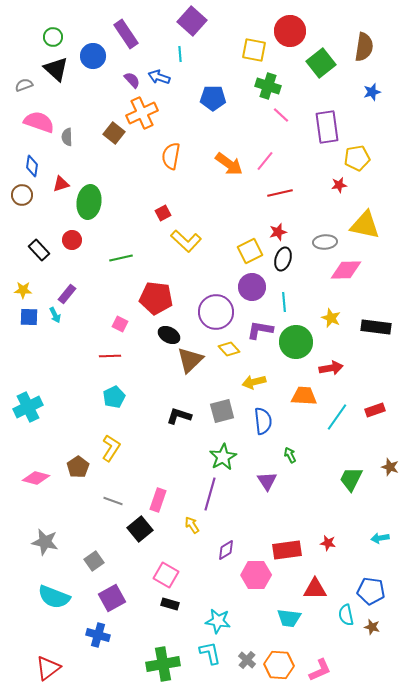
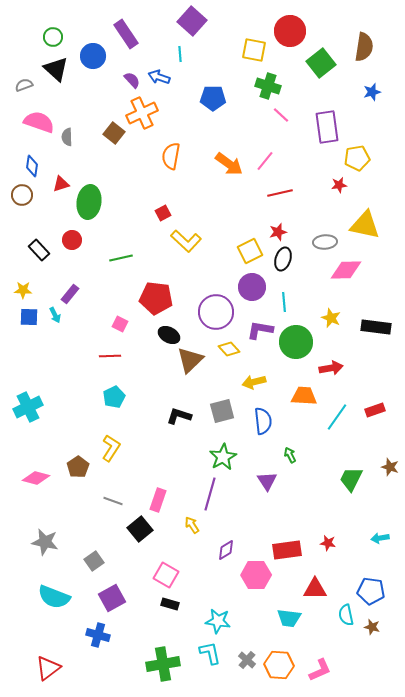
purple rectangle at (67, 294): moved 3 px right
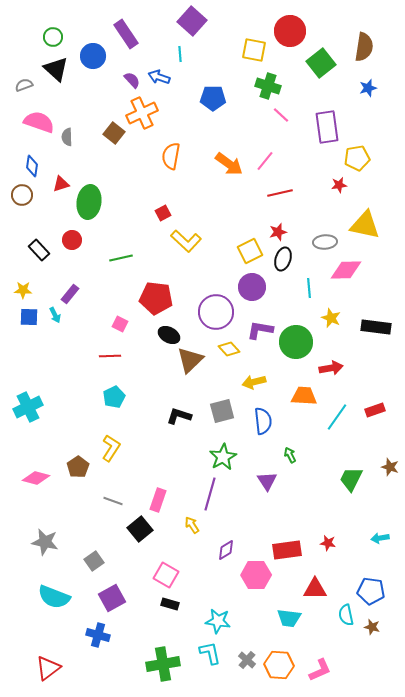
blue star at (372, 92): moved 4 px left, 4 px up
cyan line at (284, 302): moved 25 px right, 14 px up
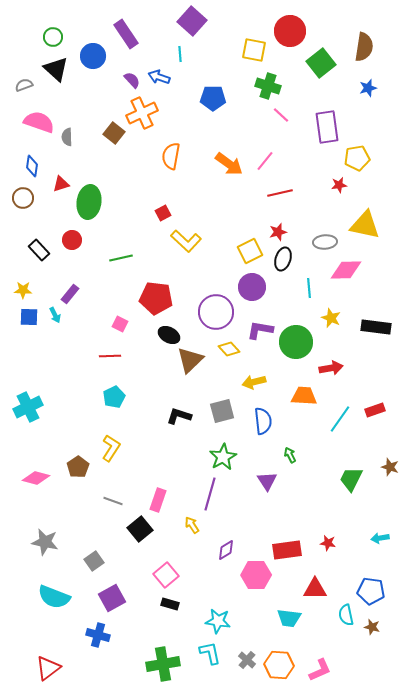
brown circle at (22, 195): moved 1 px right, 3 px down
cyan line at (337, 417): moved 3 px right, 2 px down
pink square at (166, 575): rotated 20 degrees clockwise
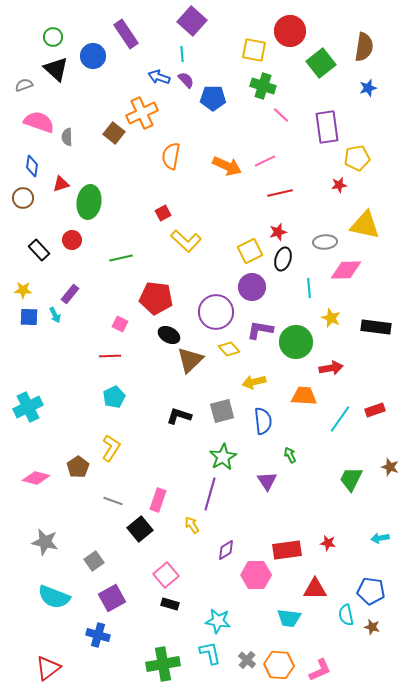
cyan line at (180, 54): moved 2 px right
purple semicircle at (132, 80): moved 54 px right
green cross at (268, 86): moved 5 px left
pink line at (265, 161): rotated 25 degrees clockwise
orange arrow at (229, 164): moved 2 px left, 2 px down; rotated 12 degrees counterclockwise
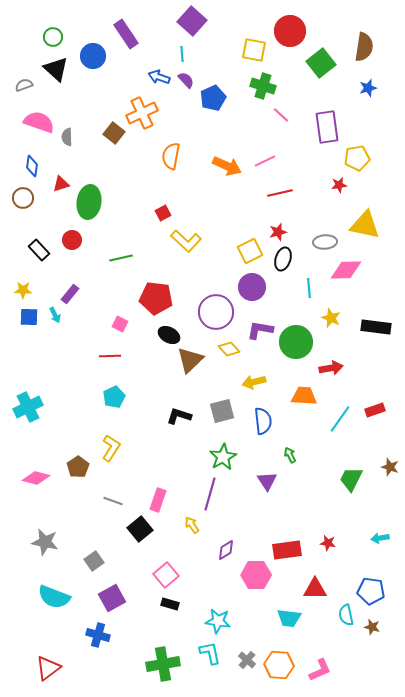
blue pentagon at (213, 98): rotated 25 degrees counterclockwise
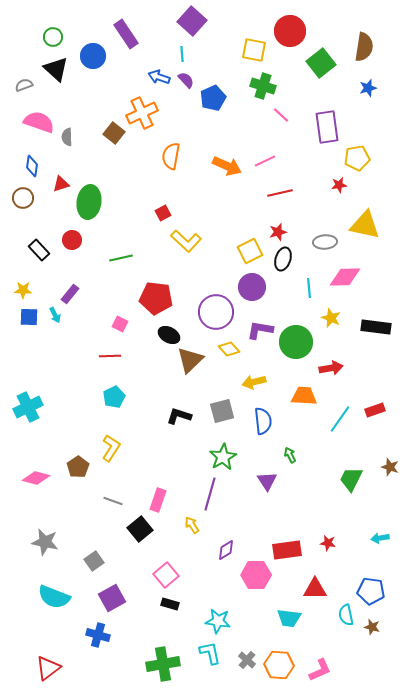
pink diamond at (346, 270): moved 1 px left, 7 px down
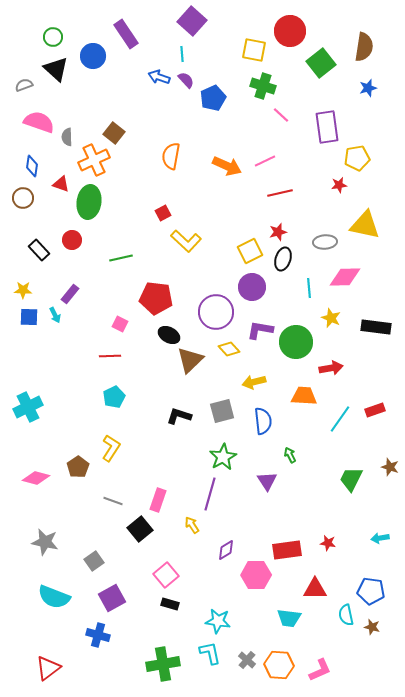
orange cross at (142, 113): moved 48 px left, 47 px down
red triangle at (61, 184): rotated 36 degrees clockwise
